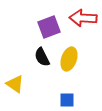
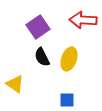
red arrow: moved 2 px down
purple square: moved 11 px left; rotated 15 degrees counterclockwise
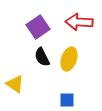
red arrow: moved 4 px left, 2 px down
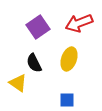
red arrow: moved 1 px down; rotated 24 degrees counterclockwise
black semicircle: moved 8 px left, 6 px down
yellow triangle: moved 3 px right, 1 px up
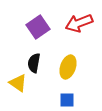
yellow ellipse: moved 1 px left, 8 px down
black semicircle: rotated 36 degrees clockwise
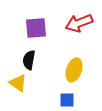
purple square: moved 2 px left, 1 px down; rotated 30 degrees clockwise
black semicircle: moved 5 px left, 3 px up
yellow ellipse: moved 6 px right, 3 px down
